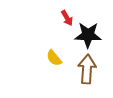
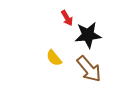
black star: rotated 8 degrees counterclockwise
brown arrow: moved 2 px right; rotated 136 degrees clockwise
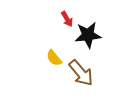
red arrow: moved 1 px down
brown arrow: moved 8 px left, 4 px down
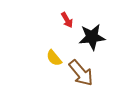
red arrow: moved 1 px down
black star: moved 4 px right, 2 px down
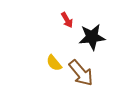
yellow semicircle: moved 5 px down
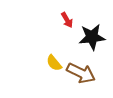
brown arrow: rotated 24 degrees counterclockwise
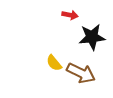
red arrow: moved 3 px right, 5 px up; rotated 49 degrees counterclockwise
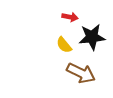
red arrow: moved 2 px down
yellow semicircle: moved 10 px right, 18 px up
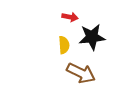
yellow semicircle: rotated 144 degrees counterclockwise
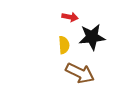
brown arrow: moved 1 px left
